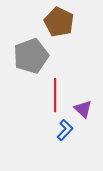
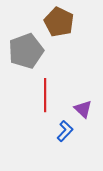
gray pentagon: moved 5 px left, 5 px up
red line: moved 10 px left
blue L-shape: moved 1 px down
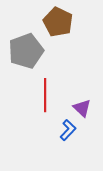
brown pentagon: moved 1 px left
purple triangle: moved 1 px left, 1 px up
blue L-shape: moved 3 px right, 1 px up
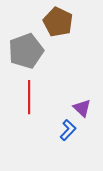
red line: moved 16 px left, 2 px down
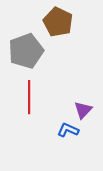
purple triangle: moved 1 px right, 2 px down; rotated 30 degrees clockwise
blue L-shape: rotated 110 degrees counterclockwise
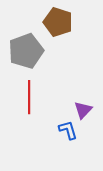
brown pentagon: rotated 8 degrees counterclockwise
blue L-shape: rotated 50 degrees clockwise
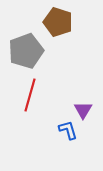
red line: moved 1 px right, 2 px up; rotated 16 degrees clockwise
purple triangle: rotated 12 degrees counterclockwise
